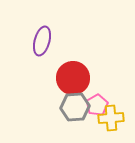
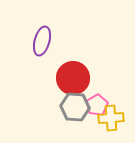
gray hexagon: rotated 8 degrees clockwise
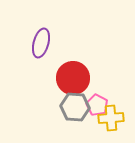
purple ellipse: moved 1 px left, 2 px down
pink pentagon: rotated 15 degrees counterclockwise
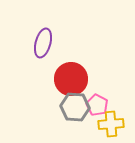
purple ellipse: moved 2 px right
red circle: moved 2 px left, 1 px down
yellow cross: moved 6 px down
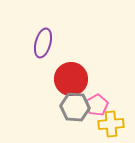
pink pentagon: rotated 15 degrees clockwise
